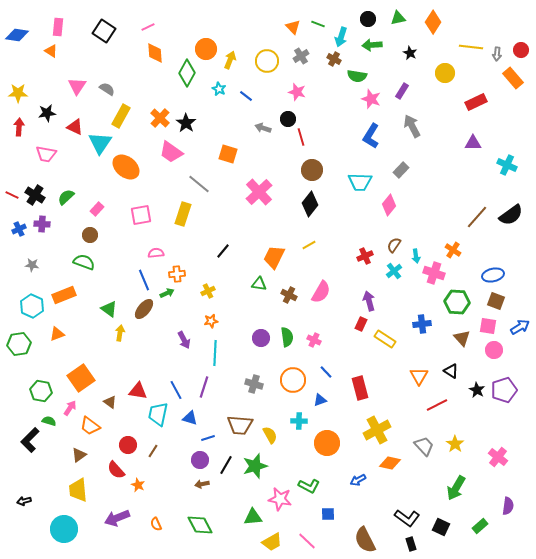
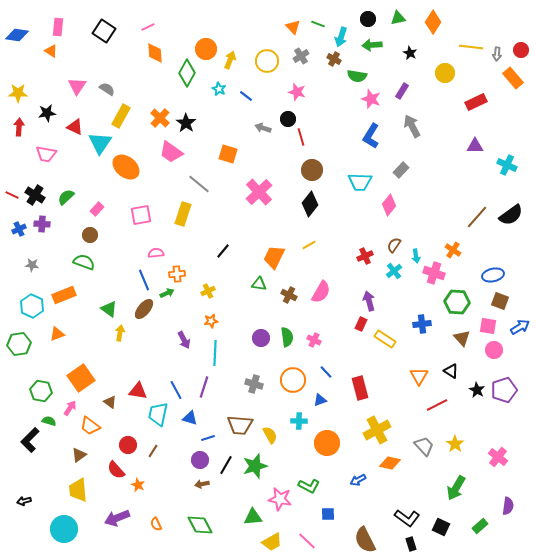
purple triangle at (473, 143): moved 2 px right, 3 px down
brown square at (496, 301): moved 4 px right
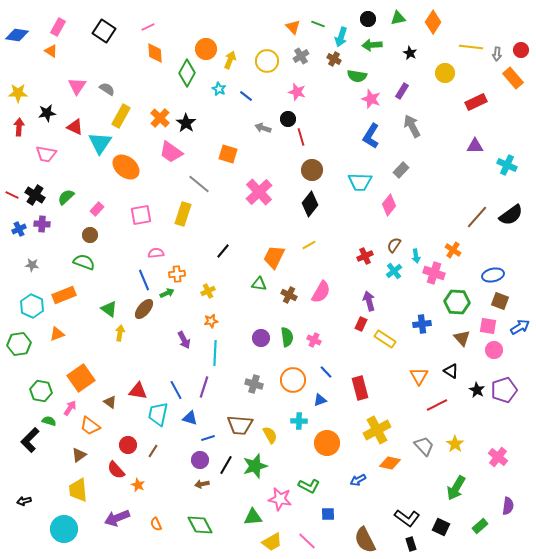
pink rectangle at (58, 27): rotated 24 degrees clockwise
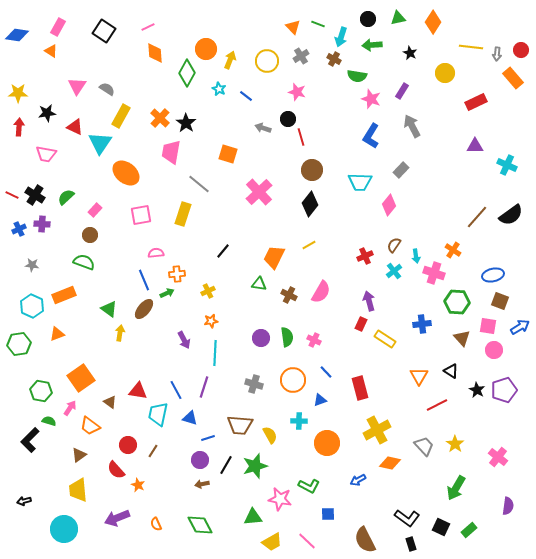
pink trapezoid at (171, 152): rotated 65 degrees clockwise
orange ellipse at (126, 167): moved 6 px down
pink rectangle at (97, 209): moved 2 px left, 1 px down
green rectangle at (480, 526): moved 11 px left, 4 px down
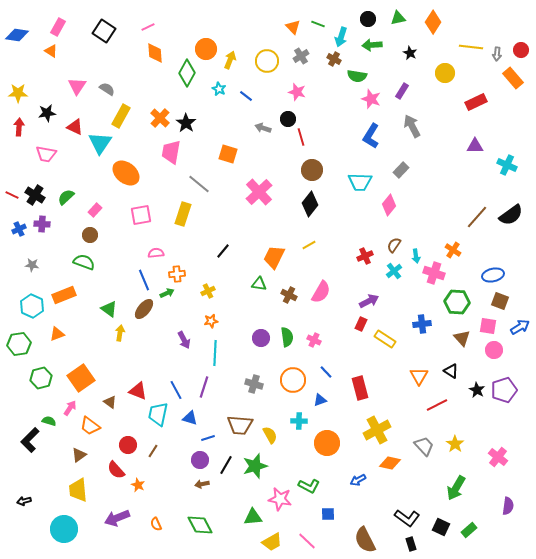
purple arrow at (369, 301): rotated 78 degrees clockwise
green hexagon at (41, 391): moved 13 px up; rotated 25 degrees counterclockwise
red triangle at (138, 391): rotated 12 degrees clockwise
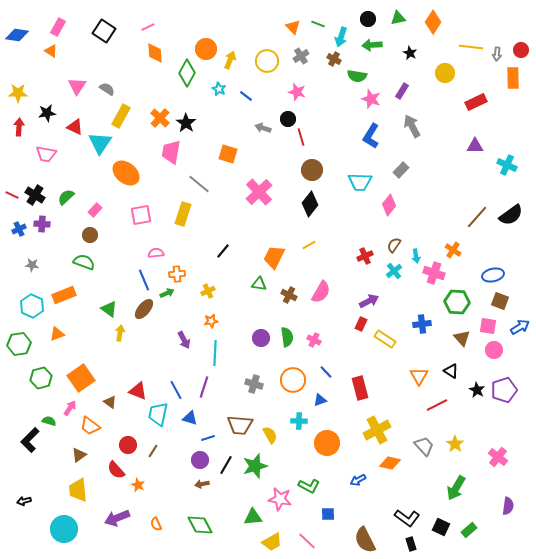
orange rectangle at (513, 78): rotated 40 degrees clockwise
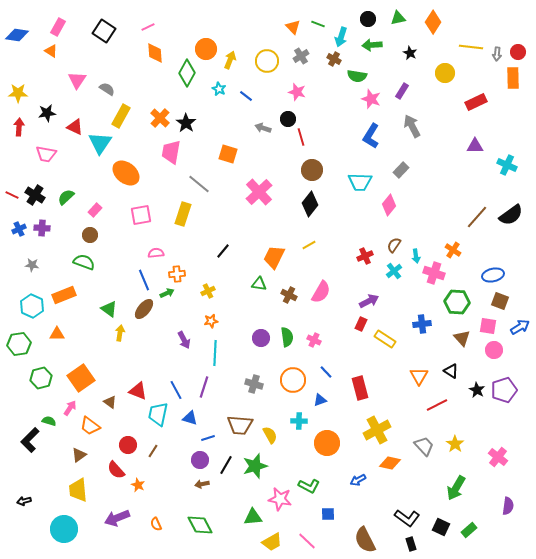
red circle at (521, 50): moved 3 px left, 2 px down
pink triangle at (77, 86): moved 6 px up
purple cross at (42, 224): moved 4 px down
orange triangle at (57, 334): rotated 21 degrees clockwise
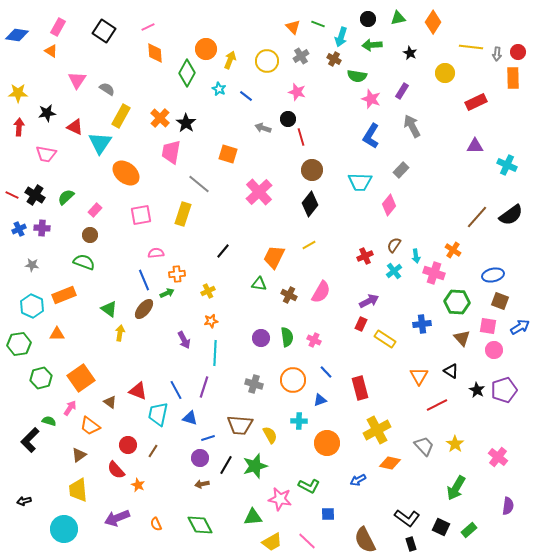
purple circle at (200, 460): moved 2 px up
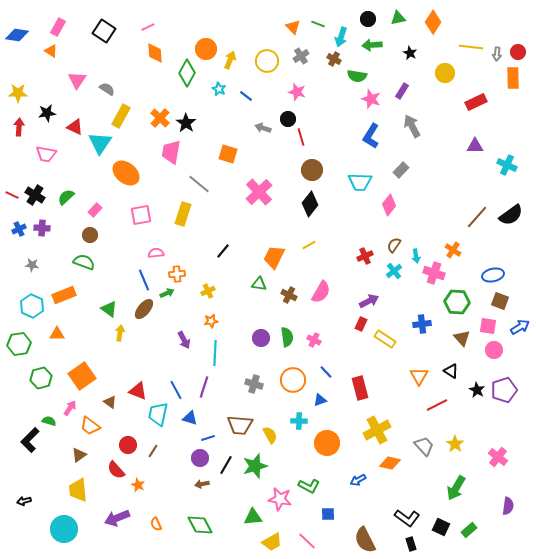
orange square at (81, 378): moved 1 px right, 2 px up
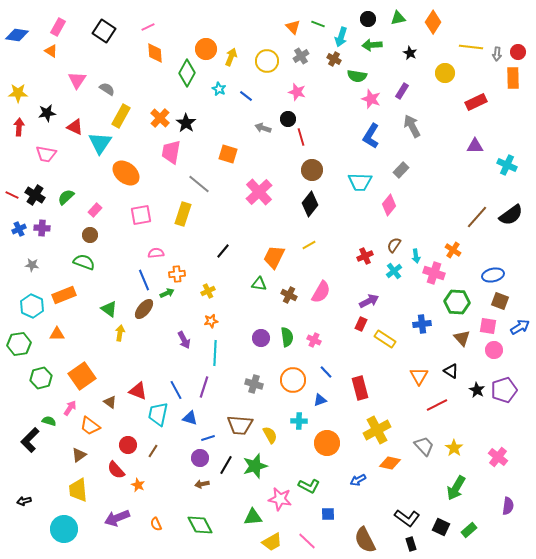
yellow arrow at (230, 60): moved 1 px right, 3 px up
yellow star at (455, 444): moved 1 px left, 4 px down
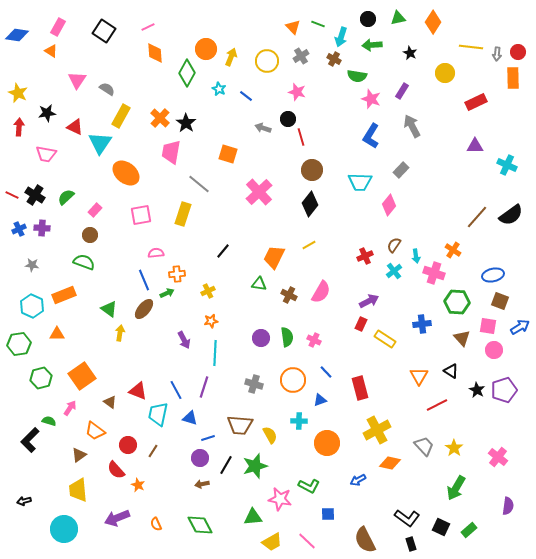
yellow star at (18, 93): rotated 24 degrees clockwise
orange trapezoid at (90, 426): moved 5 px right, 5 px down
